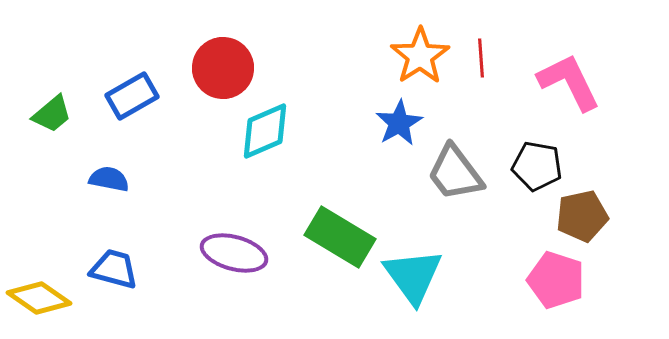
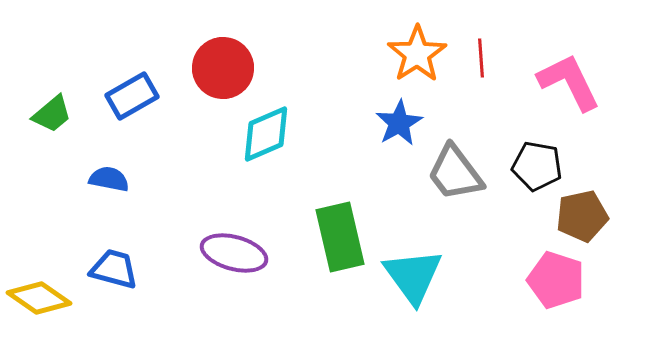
orange star: moved 3 px left, 2 px up
cyan diamond: moved 1 px right, 3 px down
green rectangle: rotated 46 degrees clockwise
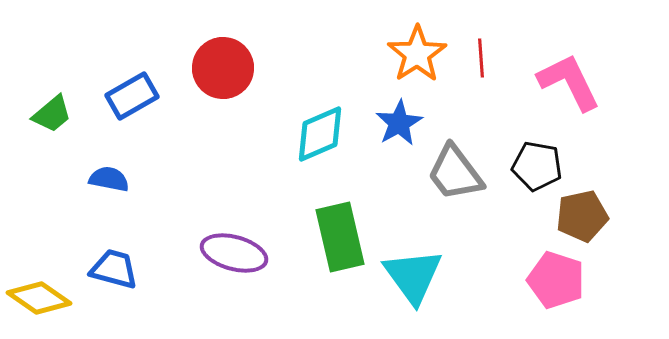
cyan diamond: moved 54 px right
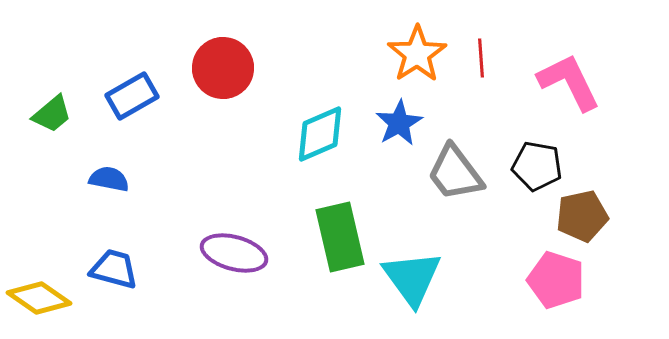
cyan triangle: moved 1 px left, 2 px down
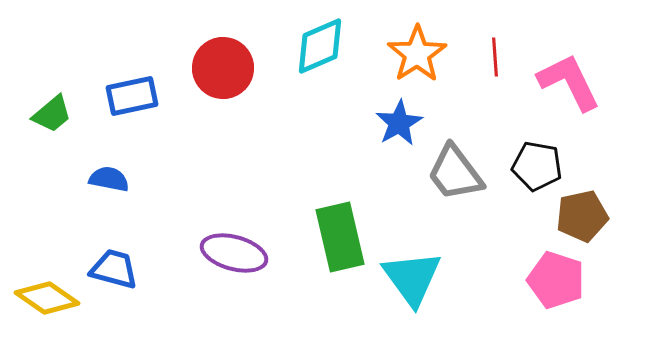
red line: moved 14 px right, 1 px up
blue rectangle: rotated 18 degrees clockwise
cyan diamond: moved 88 px up
yellow diamond: moved 8 px right
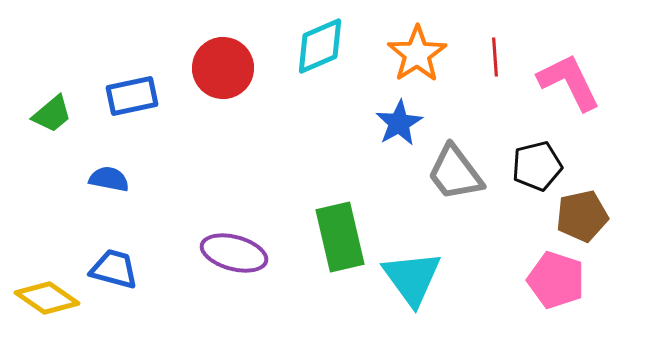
black pentagon: rotated 24 degrees counterclockwise
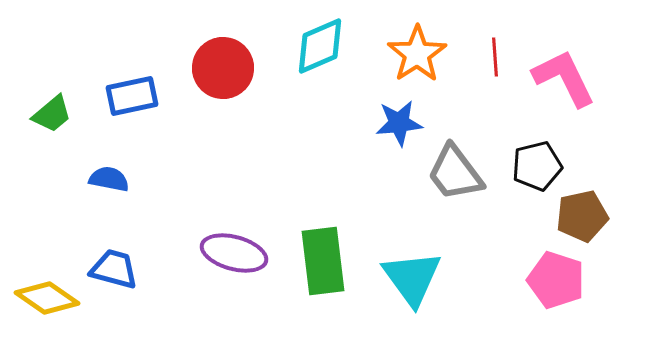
pink L-shape: moved 5 px left, 4 px up
blue star: rotated 24 degrees clockwise
green rectangle: moved 17 px left, 24 px down; rotated 6 degrees clockwise
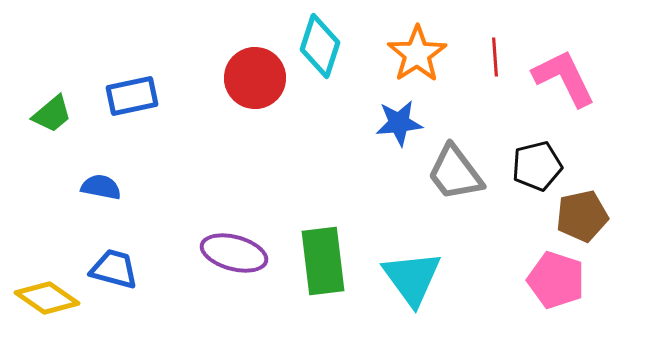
cyan diamond: rotated 48 degrees counterclockwise
red circle: moved 32 px right, 10 px down
blue semicircle: moved 8 px left, 8 px down
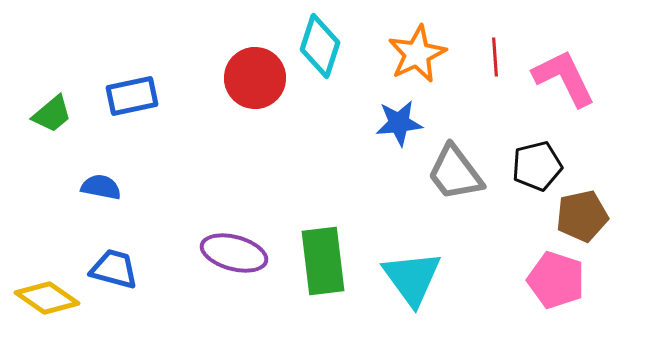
orange star: rotated 8 degrees clockwise
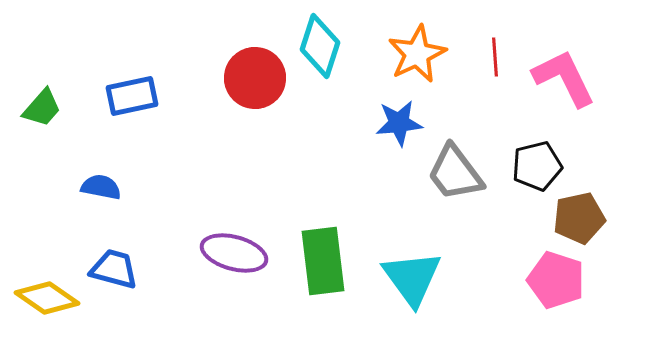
green trapezoid: moved 10 px left, 6 px up; rotated 9 degrees counterclockwise
brown pentagon: moved 3 px left, 2 px down
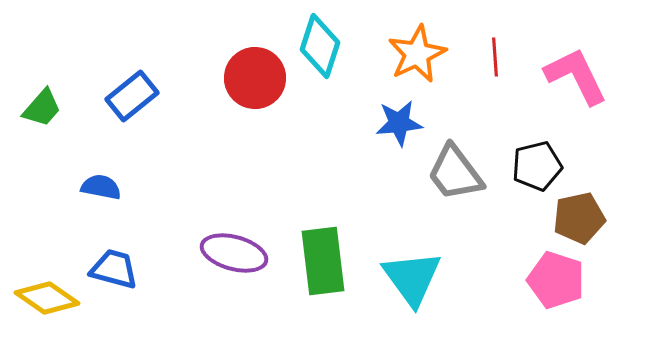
pink L-shape: moved 12 px right, 2 px up
blue rectangle: rotated 27 degrees counterclockwise
